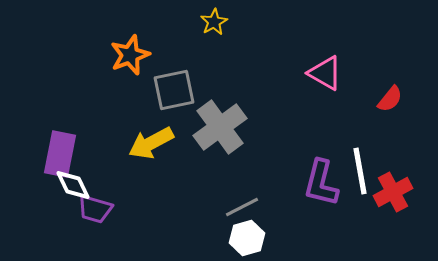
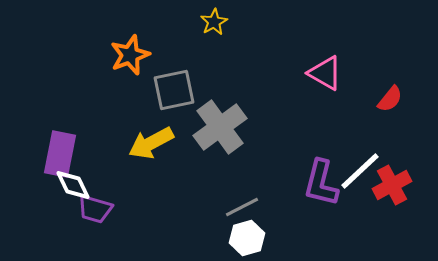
white line: rotated 57 degrees clockwise
red cross: moved 1 px left, 7 px up
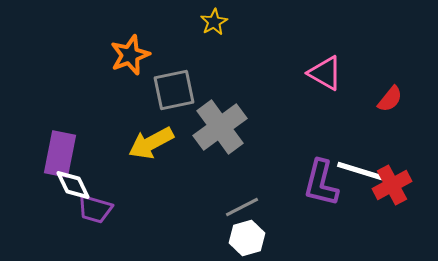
white line: rotated 60 degrees clockwise
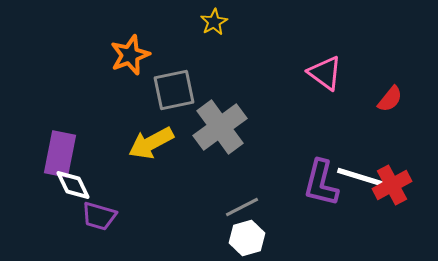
pink triangle: rotated 6 degrees clockwise
white line: moved 6 px down
purple trapezoid: moved 4 px right, 7 px down
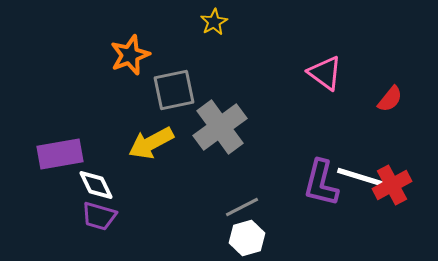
purple rectangle: rotated 69 degrees clockwise
white diamond: moved 23 px right
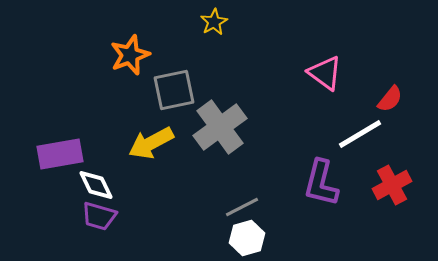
white line: moved 43 px up; rotated 48 degrees counterclockwise
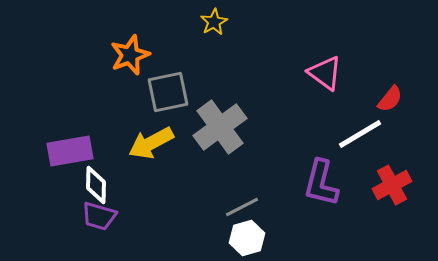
gray square: moved 6 px left, 2 px down
purple rectangle: moved 10 px right, 3 px up
white diamond: rotated 27 degrees clockwise
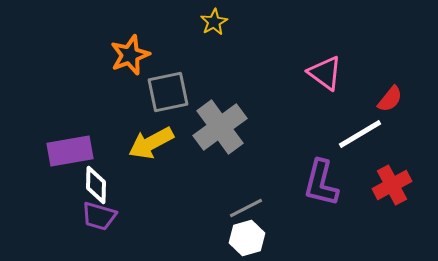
gray line: moved 4 px right, 1 px down
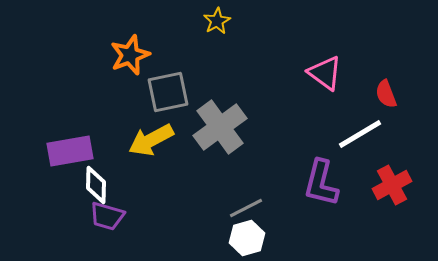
yellow star: moved 3 px right, 1 px up
red semicircle: moved 4 px left, 5 px up; rotated 120 degrees clockwise
yellow arrow: moved 3 px up
purple trapezoid: moved 8 px right
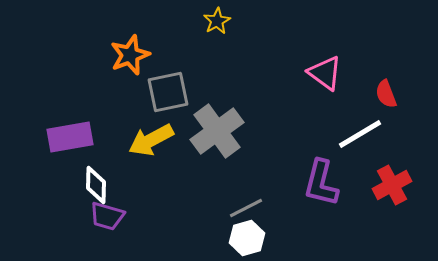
gray cross: moved 3 px left, 4 px down
purple rectangle: moved 14 px up
